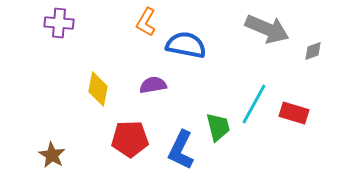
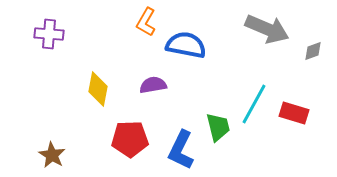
purple cross: moved 10 px left, 11 px down
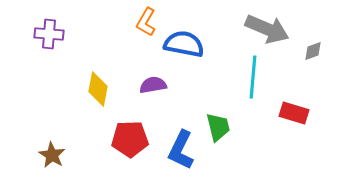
blue semicircle: moved 2 px left, 1 px up
cyan line: moved 1 px left, 27 px up; rotated 24 degrees counterclockwise
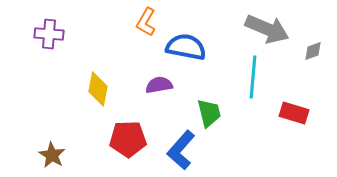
blue semicircle: moved 2 px right, 3 px down
purple semicircle: moved 6 px right
green trapezoid: moved 9 px left, 14 px up
red pentagon: moved 2 px left
blue L-shape: rotated 15 degrees clockwise
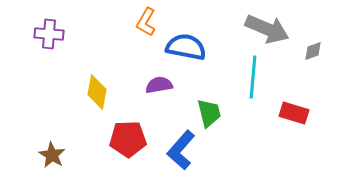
yellow diamond: moved 1 px left, 3 px down
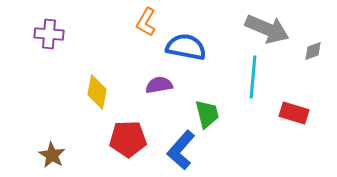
green trapezoid: moved 2 px left, 1 px down
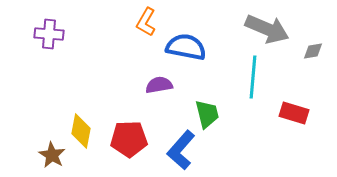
gray diamond: rotated 10 degrees clockwise
yellow diamond: moved 16 px left, 39 px down
red pentagon: moved 1 px right
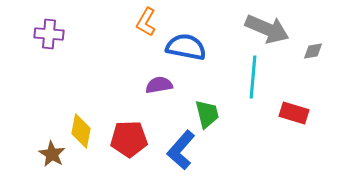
brown star: moved 1 px up
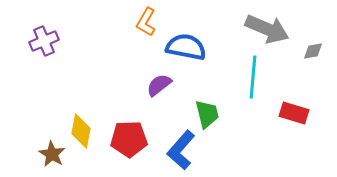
purple cross: moved 5 px left, 7 px down; rotated 28 degrees counterclockwise
purple semicircle: rotated 28 degrees counterclockwise
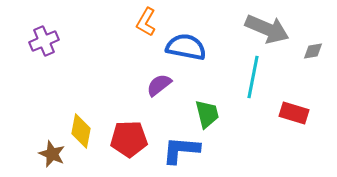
cyan line: rotated 6 degrees clockwise
blue L-shape: rotated 54 degrees clockwise
brown star: rotated 8 degrees counterclockwise
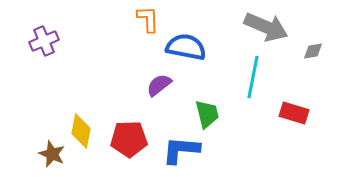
orange L-shape: moved 2 px right, 3 px up; rotated 148 degrees clockwise
gray arrow: moved 1 px left, 2 px up
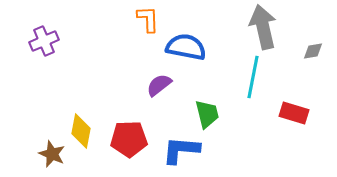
gray arrow: moved 3 px left; rotated 126 degrees counterclockwise
